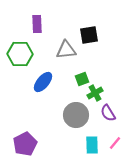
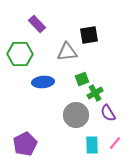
purple rectangle: rotated 42 degrees counterclockwise
gray triangle: moved 1 px right, 2 px down
blue ellipse: rotated 45 degrees clockwise
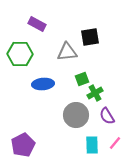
purple rectangle: rotated 18 degrees counterclockwise
black square: moved 1 px right, 2 px down
blue ellipse: moved 2 px down
purple semicircle: moved 1 px left, 3 px down
purple pentagon: moved 2 px left, 1 px down
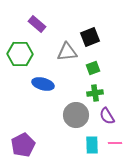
purple rectangle: rotated 12 degrees clockwise
black square: rotated 12 degrees counterclockwise
green square: moved 11 px right, 11 px up
blue ellipse: rotated 20 degrees clockwise
green cross: rotated 21 degrees clockwise
pink line: rotated 48 degrees clockwise
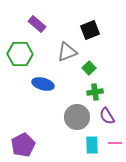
black square: moved 7 px up
gray triangle: rotated 15 degrees counterclockwise
green square: moved 4 px left; rotated 24 degrees counterclockwise
green cross: moved 1 px up
gray circle: moved 1 px right, 2 px down
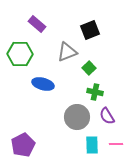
green cross: rotated 21 degrees clockwise
pink line: moved 1 px right, 1 px down
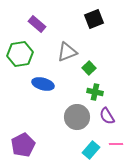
black square: moved 4 px right, 11 px up
green hexagon: rotated 10 degrees counterclockwise
cyan rectangle: moved 1 px left, 5 px down; rotated 42 degrees clockwise
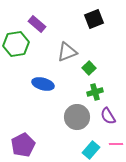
green hexagon: moved 4 px left, 10 px up
green cross: rotated 28 degrees counterclockwise
purple semicircle: moved 1 px right
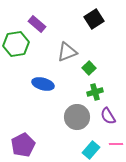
black square: rotated 12 degrees counterclockwise
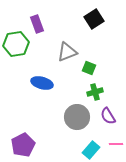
purple rectangle: rotated 30 degrees clockwise
green square: rotated 24 degrees counterclockwise
blue ellipse: moved 1 px left, 1 px up
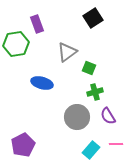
black square: moved 1 px left, 1 px up
gray triangle: rotated 15 degrees counterclockwise
